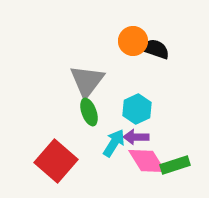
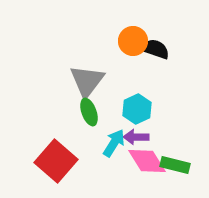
green rectangle: rotated 32 degrees clockwise
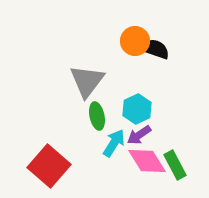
orange circle: moved 2 px right
green ellipse: moved 8 px right, 4 px down; rotated 8 degrees clockwise
purple arrow: moved 3 px right, 2 px up; rotated 35 degrees counterclockwise
red square: moved 7 px left, 5 px down
green rectangle: rotated 48 degrees clockwise
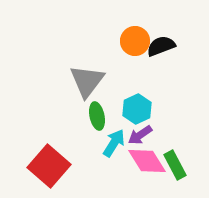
black semicircle: moved 6 px right, 3 px up; rotated 40 degrees counterclockwise
purple arrow: moved 1 px right
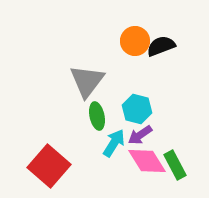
cyan hexagon: rotated 20 degrees counterclockwise
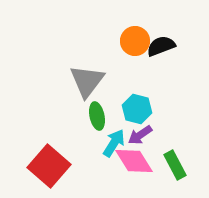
pink diamond: moved 13 px left
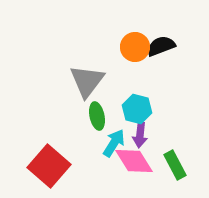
orange circle: moved 6 px down
purple arrow: rotated 50 degrees counterclockwise
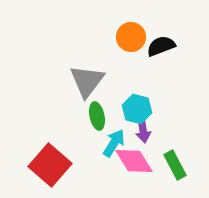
orange circle: moved 4 px left, 10 px up
purple arrow: moved 3 px right, 5 px up; rotated 15 degrees counterclockwise
red square: moved 1 px right, 1 px up
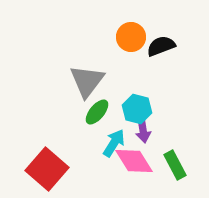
green ellipse: moved 4 px up; rotated 52 degrees clockwise
red square: moved 3 px left, 4 px down
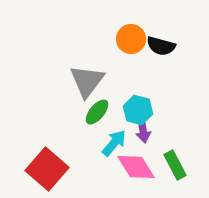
orange circle: moved 2 px down
black semicircle: rotated 144 degrees counterclockwise
cyan hexagon: moved 1 px right, 1 px down
cyan arrow: rotated 8 degrees clockwise
pink diamond: moved 2 px right, 6 px down
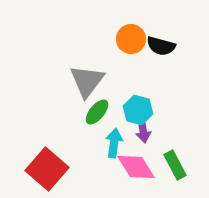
cyan arrow: rotated 32 degrees counterclockwise
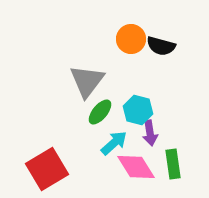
green ellipse: moved 3 px right
purple arrow: moved 7 px right, 3 px down
cyan arrow: rotated 40 degrees clockwise
green rectangle: moved 2 px left, 1 px up; rotated 20 degrees clockwise
red square: rotated 18 degrees clockwise
